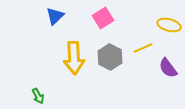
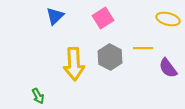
yellow ellipse: moved 1 px left, 6 px up
yellow line: rotated 24 degrees clockwise
yellow arrow: moved 6 px down
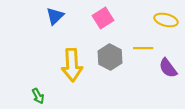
yellow ellipse: moved 2 px left, 1 px down
yellow arrow: moved 2 px left, 1 px down
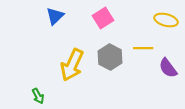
yellow arrow: rotated 28 degrees clockwise
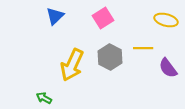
green arrow: moved 6 px right, 2 px down; rotated 147 degrees clockwise
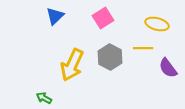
yellow ellipse: moved 9 px left, 4 px down
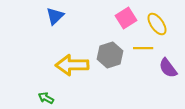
pink square: moved 23 px right
yellow ellipse: rotated 40 degrees clockwise
gray hexagon: moved 2 px up; rotated 15 degrees clockwise
yellow arrow: rotated 64 degrees clockwise
green arrow: moved 2 px right
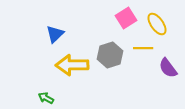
blue triangle: moved 18 px down
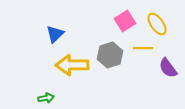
pink square: moved 1 px left, 3 px down
green arrow: rotated 140 degrees clockwise
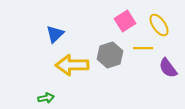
yellow ellipse: moved 2 px right, 1 px down
